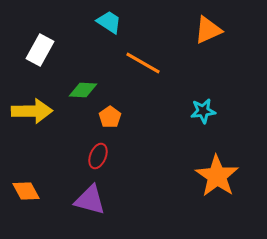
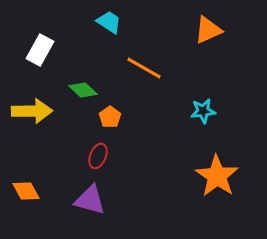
orange line: moved 1 px right, 5 px down
green diamond: rotated 40 degrees clockwise
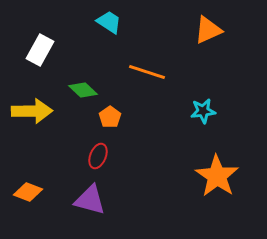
orange line: moved 3 px right, 4 px down; rotated 12 degrees counterclockwise
orange diamond: moved 2 px right, 1 px down; rotated 40 degrees counterclockwise
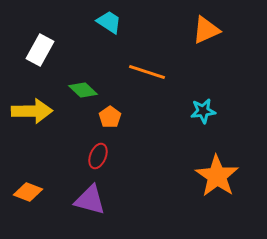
orange triangle: moved 2 px left
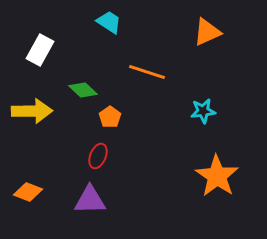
orange triangle: moved 1 px right, 2 px down
purple triangle: rotated 16 degrees counterclockwise
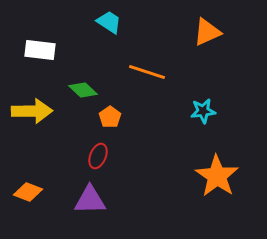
white rectangle: rotated 68 degrees clockwise
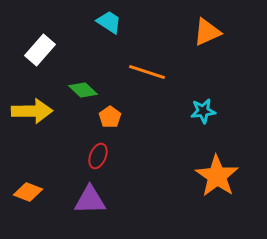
white rectangle: rotated 56 degrees counterclockwise
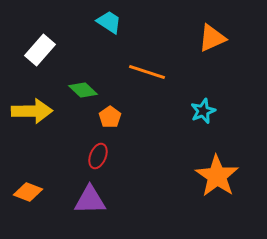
orange triangle: moved 5 px right, 6 px down
cyan star: rotated 15 degrees counterclockwise
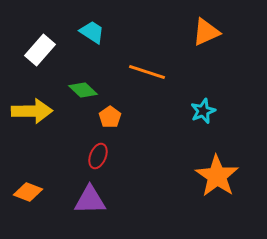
cyan trapezoid: moved 17 px left, 10 px down
orange triangle: moved 6 px left, 6 px up
